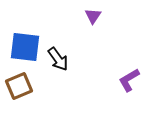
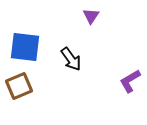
purple triangle: moved 2 px left
black arrow: moved 13 px right
purple L-shape: moved 1 px right, 1 px down
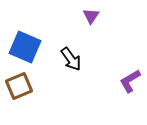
blue square: rotated 16 degrees clockwise
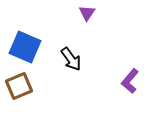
purple triangle: moved 4 px left, 3 px up
purple L-shape: rotated 20 degrees counterclockwise
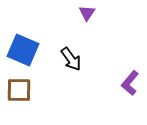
blue square: moved 2 px left, 3 px down
purple L-shape: moved 2 px down
brown square: moved 4 px down; rotated 24 degrees clockwise
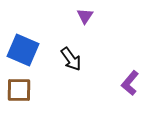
purple triangle: moved 2 px left, 3 px down
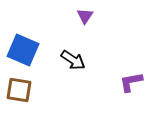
black arrow: moved 2 px right, 1 px down; rotated 20 degrees counterclockwise
purple L-shape: moved 1 px right, 1 px up; rotated 40 degrees clockwise
brown square: rotated 8 degrees clockwise
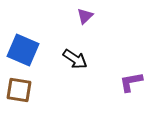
purple triangle: rotated 12 degrees clockwise
black arrow: moved 2 px right, 1 px up
